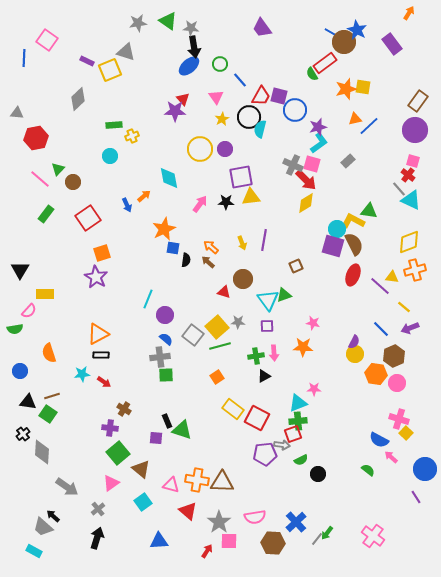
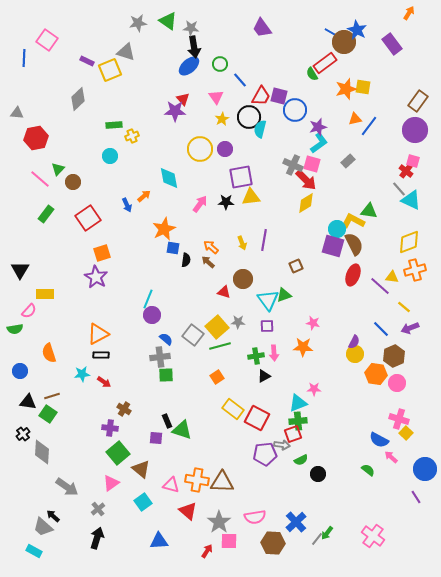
blue line at (369, 126): rotated 10 degrees counterclockwise
red cross at (408, 175): moved 2 px left, 4 px up
purple circle at (165, 315): moved 13 px left
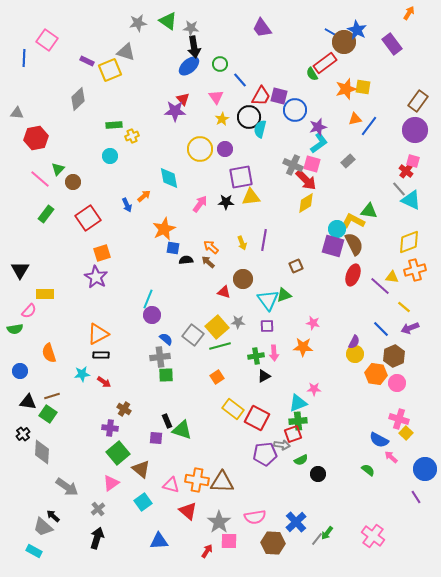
black semicircle at (186, 260): rotated 104 degrees counterclockwise
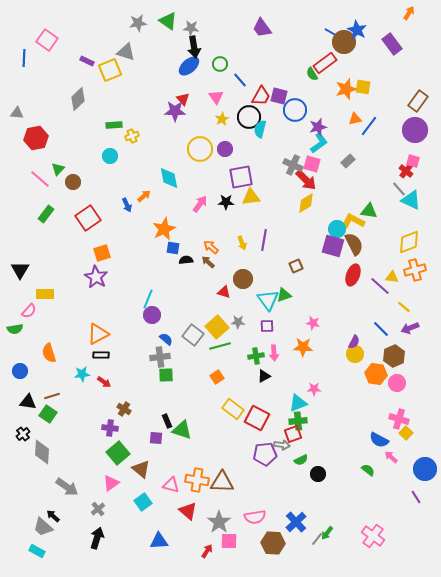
cyan rectangle at (34, 551): moved 3 px right
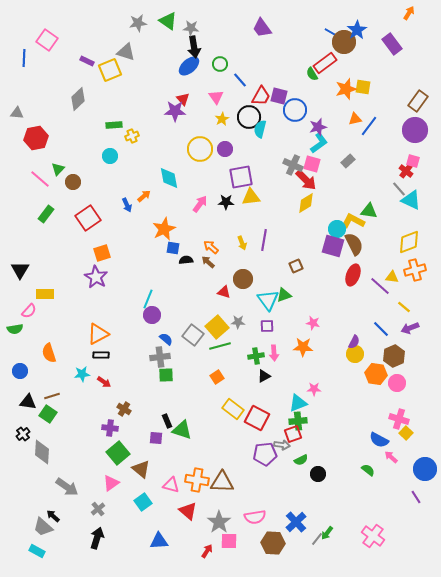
blue star at (357, 30): rotated 12 degrees clockwise
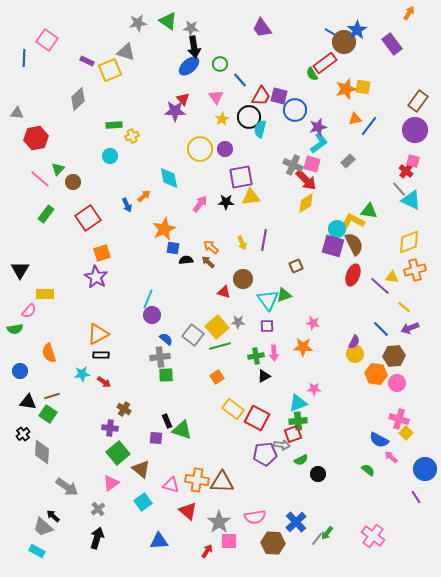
brown hexagon at (394, 356): rotated 20 degrees clockwise
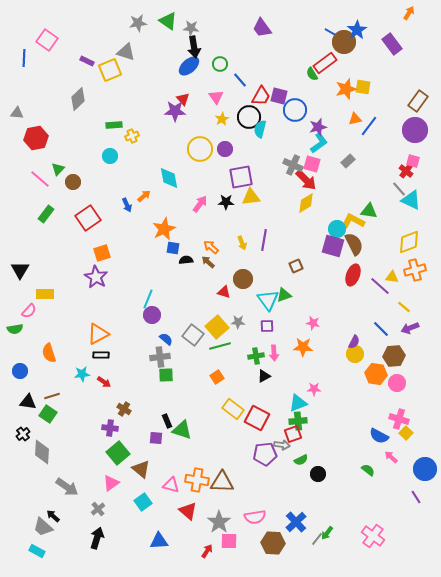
blue semicircle at (379, 440): moved 4 px up
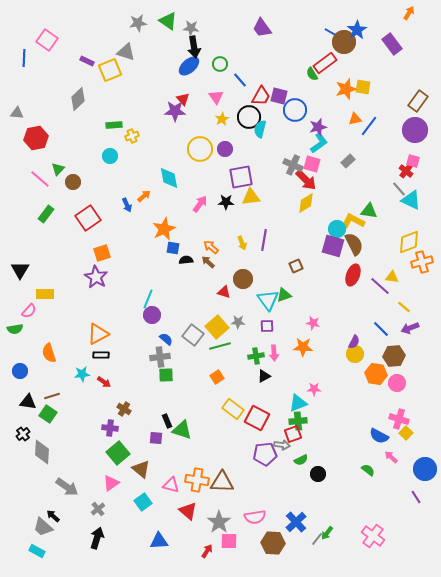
orange cross at (415, 270): moved 7 px right, 8 px up
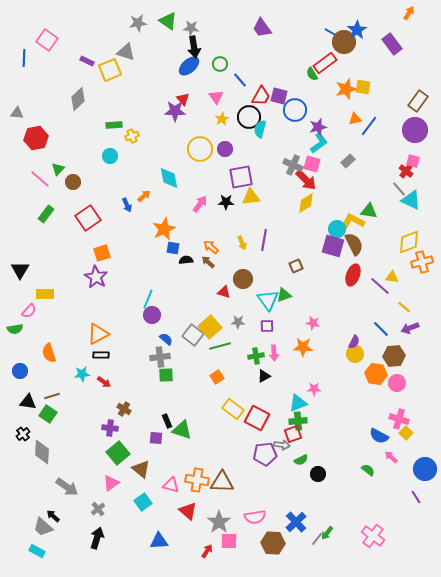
yellow square at (217, 327): moved 7 px left
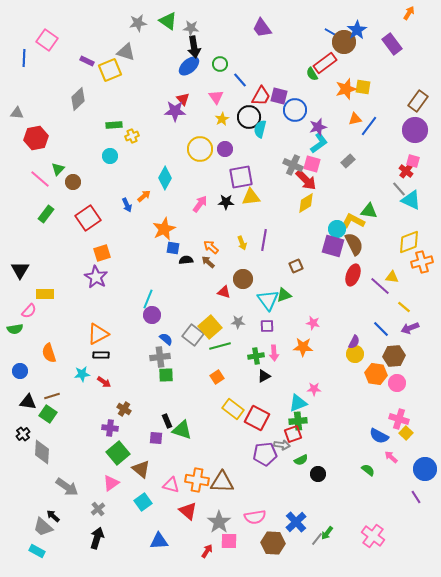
cyan diamond at (169, 178): moved 4 px left; rotated 40 degrees clockwise
